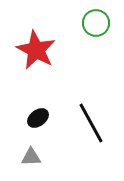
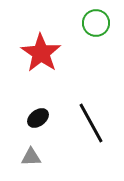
red star: moved 5 px right, 3 px down; rotated 6 degrees clockwise
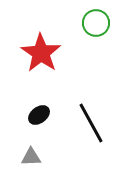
black ellipse: moved 1 px right, 3 px up
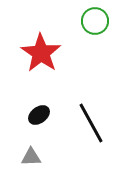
green circle: moved 1 px left, 2 px up
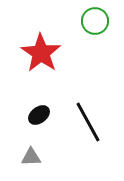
black line: moved 3 px left, 1 px up
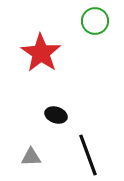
black ellipse: moved 17 px right; rotated 55 degrees clockwise
black line: moved 33 px down; rotated 9 degrees clockwise
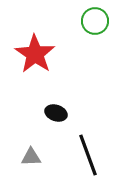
red star: moved 6 px left, 1 px down
black ellipse: moved 2 px up
